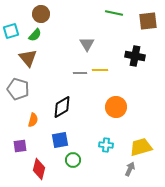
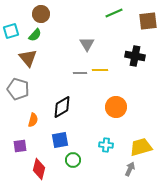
green line: rotated 36 degrees counterclockwise
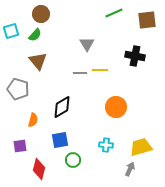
brown square: moved 1 px left, 1 px up
brown triangle: moved 10 px right, 3 px down
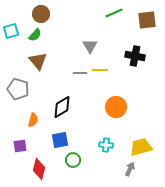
gray triangle: moved 3 px right, 2 px down
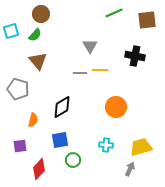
red diamond: rotated 30 degrees clockwise
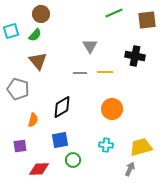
yellow line: moved 5 px right, 2 px down
orange circle: moved 4 px left, 2 px down
red diamond: rotated 45 degrees clockwise
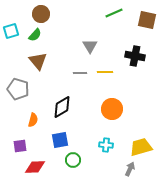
brown square: rotated 18 degrees clockwise
red diamond: moved 4 px left, 2 px up
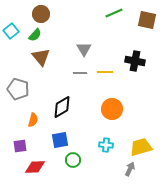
cyan square: rotated 21 degrees counterclockwise
gray triangle: moved 6 px left, 3 px down
black cross: moved 5 px down
brown triangle: moved 3 px right, 4 px up
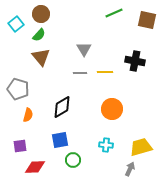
cyan square: moved 5 px right, 7 px up
green semicircle: moved 4 px right
orange semicircle: moved 5 px left, 5 px up
